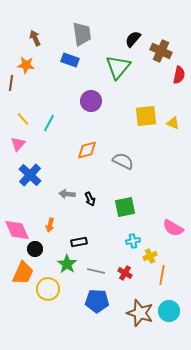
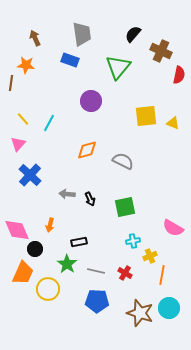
black semicircle: moved 5 px up
cyan circle: moved 3 px up
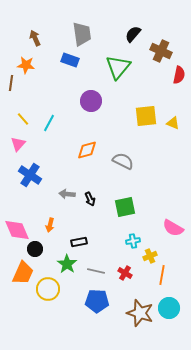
blue cross: rotated 10 degrees counterclockwise
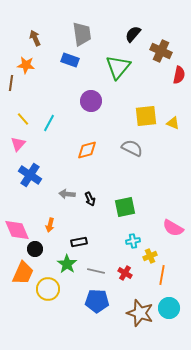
gray semicircle: moved 9 px right, 13 px up
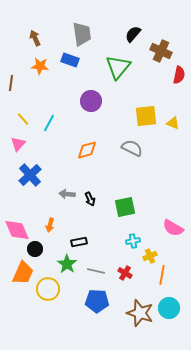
orange star: moved 14 px right, 1 px down
blue cross: rotated 15 degrees clockwise
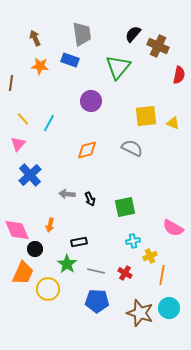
brown cross: moved 3 px left, 5 px up
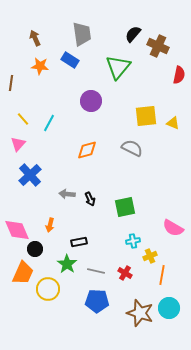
blue rectangle: rotated 12 degrees clockwise
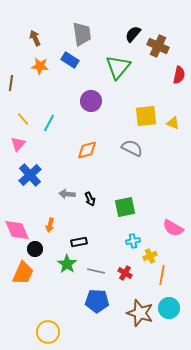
yellow circle: moved 43 px down
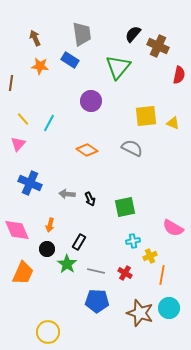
orange diamond: rotated 50 degrees clockwise
blue cross: moved 8 px down; rotated 25 degrees counterclockwise
black rectangle: rotated 49 degrees counterclockwise
black circle: moved 12 px right
